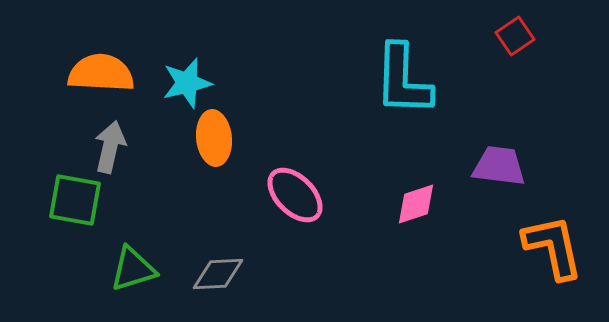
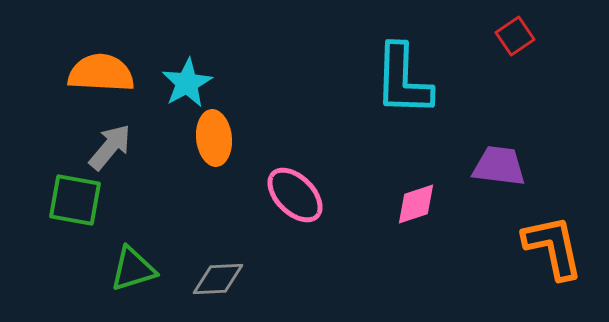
cyan star: rotated 15 degrees counterclockwise
gray arrow: rotated 27 degrees clockwise
gray diamond: moved 5 px down
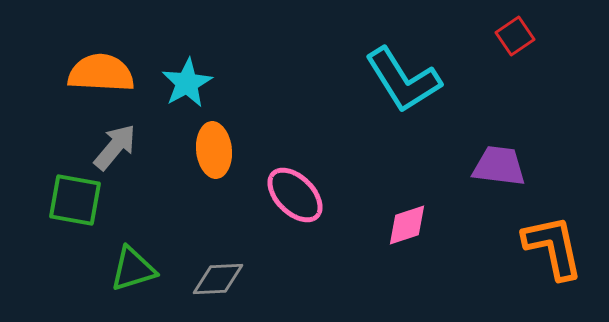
cyan L-shape: rotated 34 degrees counterclockwise
orange ellipse: moved 12 px down
gray arrow: moved 5 px right
pink diamond: moved 9 px left, 21 px down
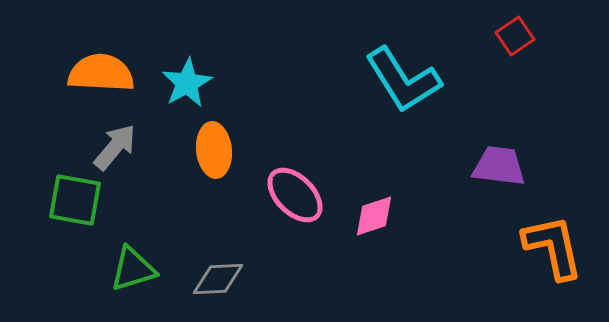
pink diamond: moved 33 px left, 9 px up
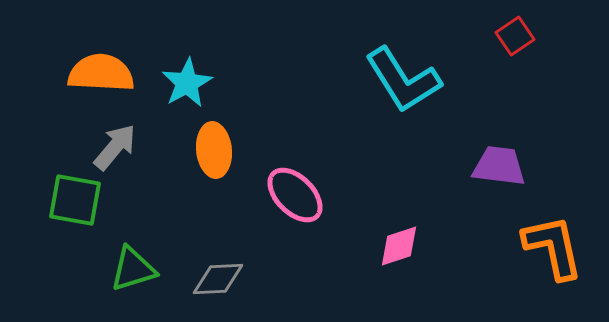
pink diamond: moved 25 px right, 30 px down
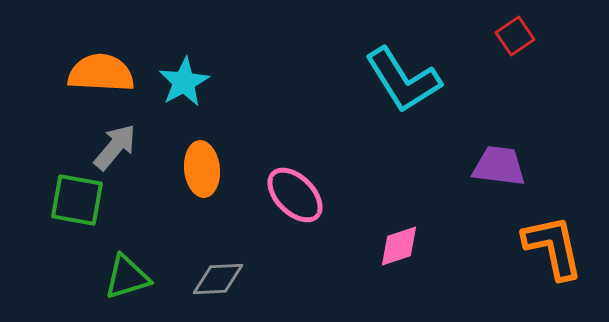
cyan star: moved 3 px left, 1 px up
orange ellipse: moved 12 px left, 19 px down
green square: moved 2 px right
green triangle: moved 6 px left, 8 px down
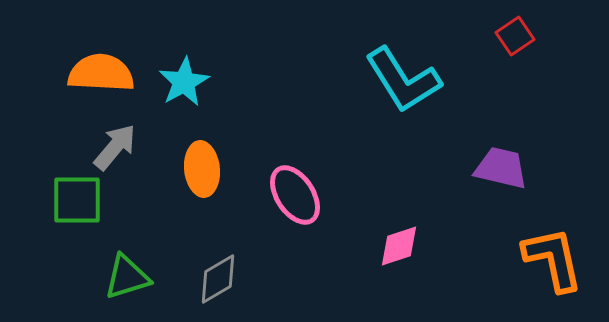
purple trapezoid: moved 2 px right, 2 px down; rotated 6 degrees clockwise
pink ellipse: rotated 12 degrees clockwise
green square: rotated 10 degrees counterclockwise
orange L-shape: moved 12 px down
gray diamond: rotated 28 degrees counterclockwise
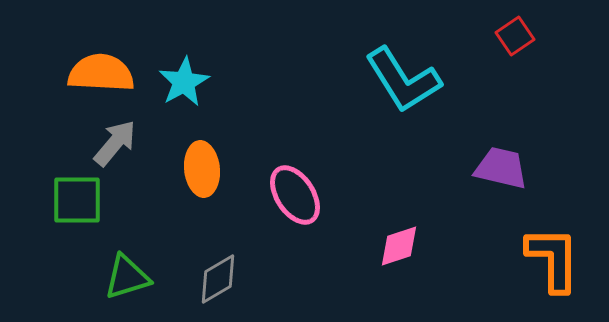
gray arrow: moved 4 px up
orange L-shape: rotated 12 degrees clockwise
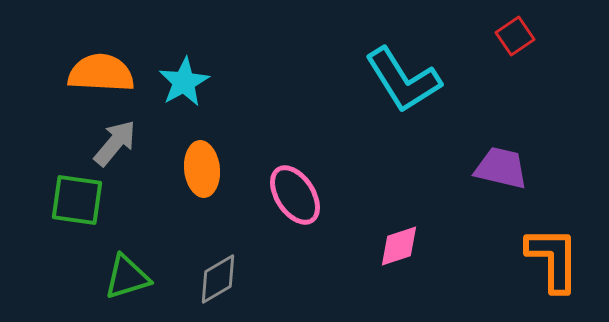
green square: rotated 8 degrees clockwise
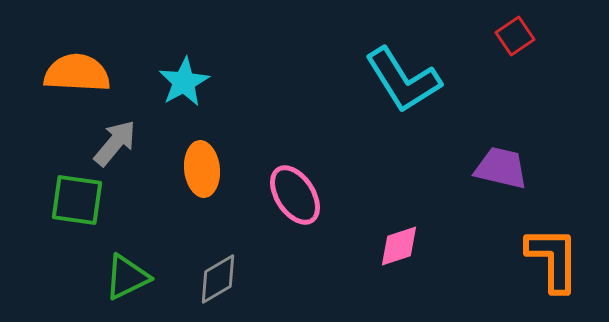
orange semicircle: moved 24 px left
green triangle: rotated 9 degrees counterclockwise
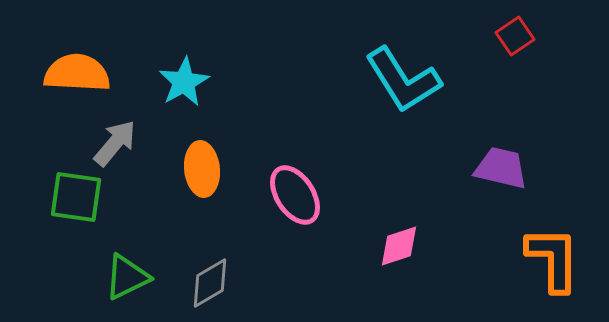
green square: moved 1 px left, 3 px up
gray diamond: moved 8 px left, 4 px down
